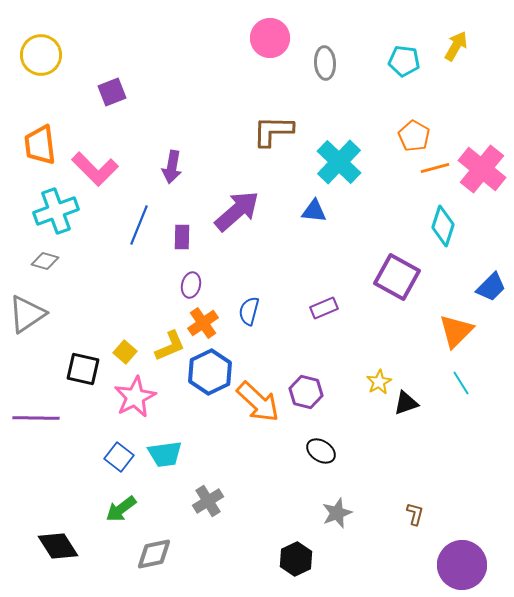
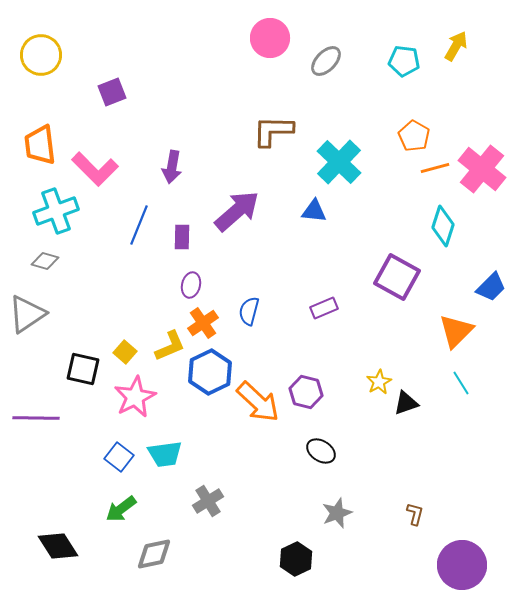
gray ellipse at (325, 63): moved 1 px right, 2 px up; rotated 48 degrees clockwise
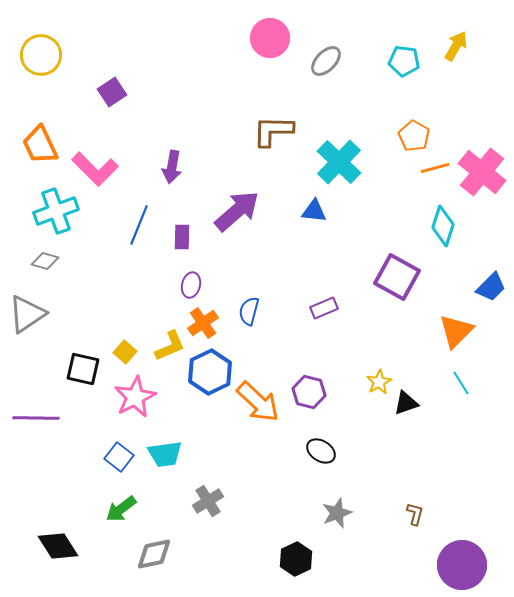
purple square at (112, 92): rotated 12 degrees counterclockwise
orange trapezoid at (40, 145): rotated 18 degrees counterclockwise
pink cross at (482, 169): moved 3 px down
purple hexagon at (306, 392): moved 3 px right
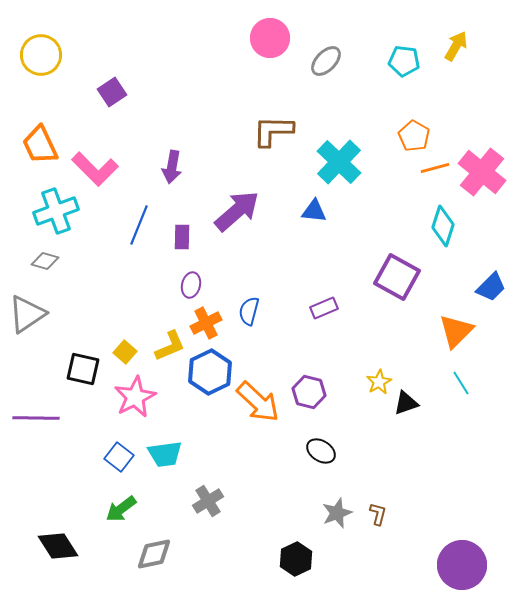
orange cross at (203, 323): moved 3 px right; rotated 8 degrees clockwise
brown L-shape at (415, 514): moved 37 px left
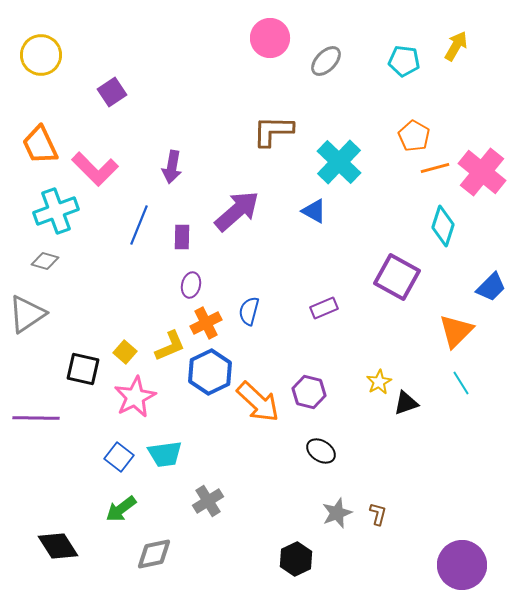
blue triangle at (314, 211): rotated 24 degrees clockwise
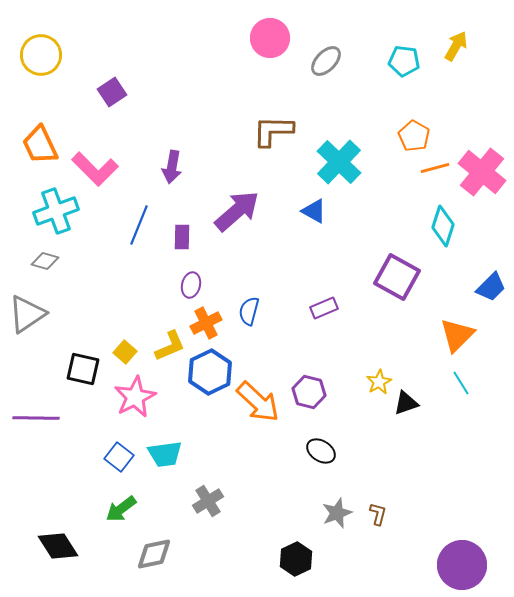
orange triangle at (456, 331): moved 1 px right, 4 px down
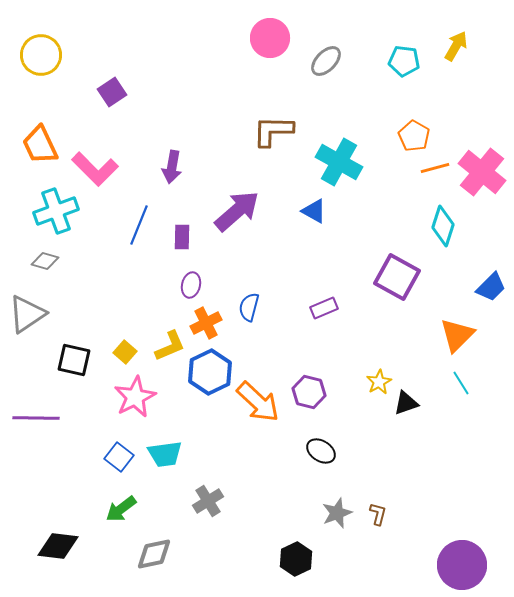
cyan cross at (339, 162): rotated 15 degrees counterclockwise
blue semicircle at (249, 311): moved 4 px up
black square at (83, 369): moved 9 px left, 9 px up
black diamond at (58, 546): rotated 51 degrees counterclockwise
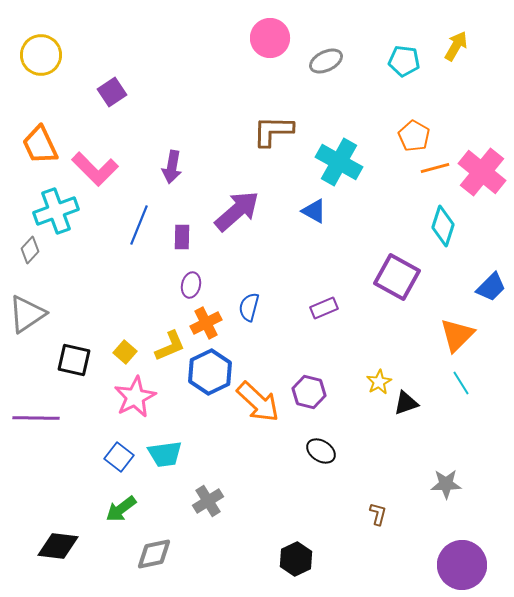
gray ellipse at (326, 61): rotated 20 degrees clockwise
gray diamond at (45, 261): moved 15 px left, 11 px up; rotated 64 degrees counterclockwise
gray star at (337, 513): moved 109 px right, 29 px up; rotated 20 degrees clockwise
